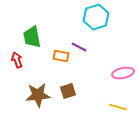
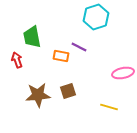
yellow line: moved 9 px left
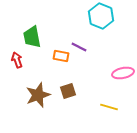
cyan hexagon: moved 5 px right, 1 px up; rotated 20 degrees counterclockwise
brown star: rotated 15 degrees counterclockwise
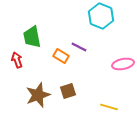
orange rectangle: rotated 21 degrees clockwise
pink ellipse: moved 9 px up
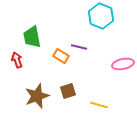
purple line: rotated 14 degrees counterclockwise
brown star: moved 1 px left, 1 px down
yellow line: moved 10 px left, 2 px up
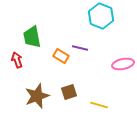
purple line: moved 1 px right, 1 px down
brown square: moved 1 px right, 1 px down
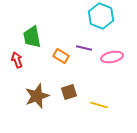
purple line: moved 4 px right
pink ellipse: moved 11 px left, 7 px up
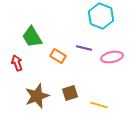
green trapezoid: rotated 20 degrees counterclockwise
orange rectangle: moved 3 px left
red arrow: moved 3 px down
brown square: moved 1 px right, 1 px down
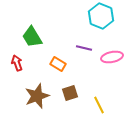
orange rectangle: moved 8 px down
yellow line: rotated 48 degrees clockwise
